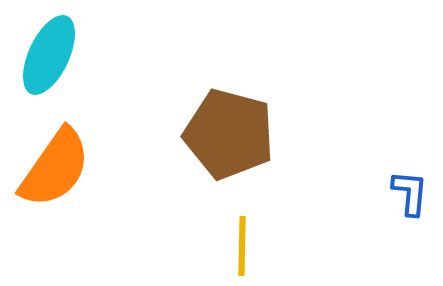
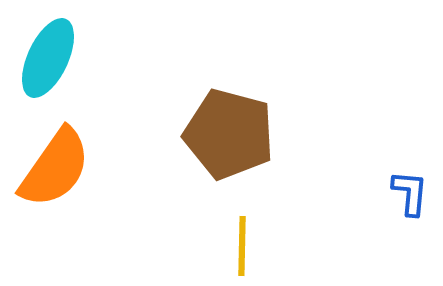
cyan ellipse: moved 1 px left, 3 px down
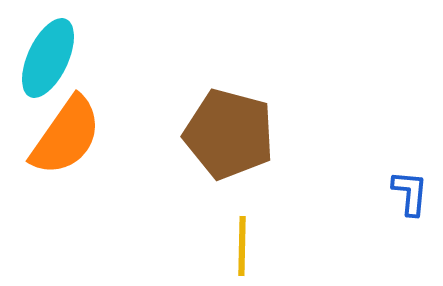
orange semicircle: moved 11 px right, 32 px up
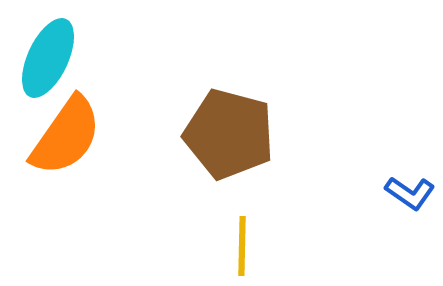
blue L-shape: rotated 120 degrees clockwise
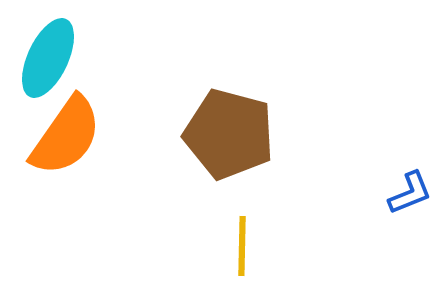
blue L-shape: rotated 57 degrees counterclockwise
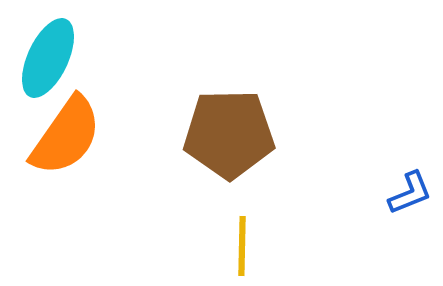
brown pentagon: rotated 16 degrees counterclockwise
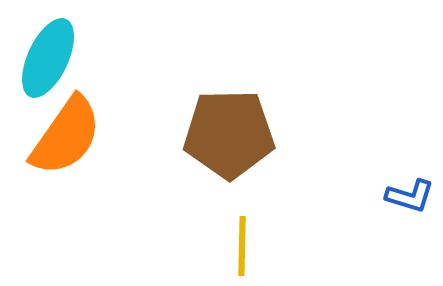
blue L-shape: moved 3 px down; rotated 39 degrees clockwise
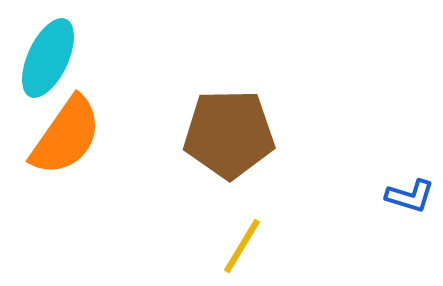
yellow line: rotated 30 degrees clockwise
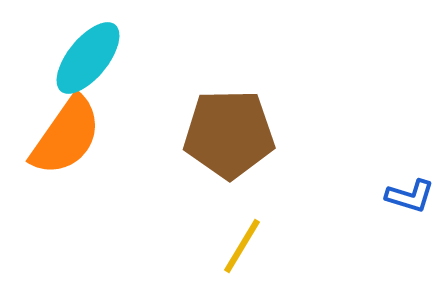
cyan ellipse: moved 40 px right; rotated 14 degrees clockwise
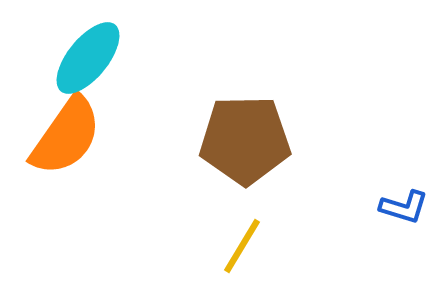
brown pentagon: moved 16 px right, 6 px down
blue L-shape: moved 6 px left, 11 px down
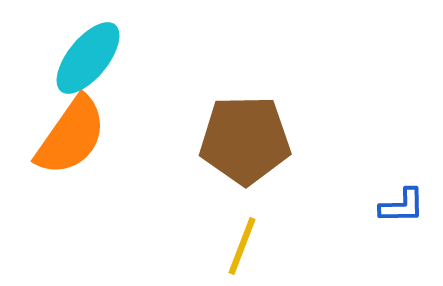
orange semicircle: moved 5 px right
blue L-shape: moved 2 px left, 1 px up; rotated 18 degrees counterclockwise
yellow line: rotated 10 degrees counterclockwise
